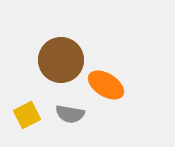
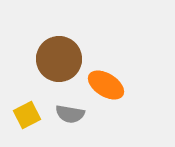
brown circle: moved 2 px left, 1 px up
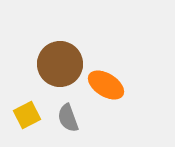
brown circle: moved 1 px right, 5 px down
gray semicircle: moved 2 px left, 4 px down; rotated 60 degrees clockwise
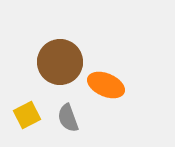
brown circle: moved 2 px up
orange ellipse: rotated 9 degrees counterclockwise
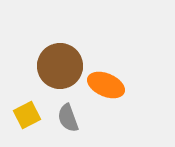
brown circle: moved 4 px down
